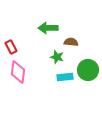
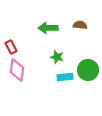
brown semicircle: moved 9 px right, 17 px up
pink diamond: moved 1 px left, 2 px up
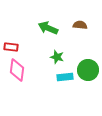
green arrow: rotated 24 degrees clockwise
red rectangle: rotated 56 degrees counterclockwise
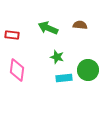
red rectangle: moved 1 px right, 12 px up
cyan rectangle: moved 1 px left, 1 px down
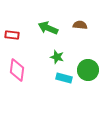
cyan rectangle: rotated 21 degrees clockwise
